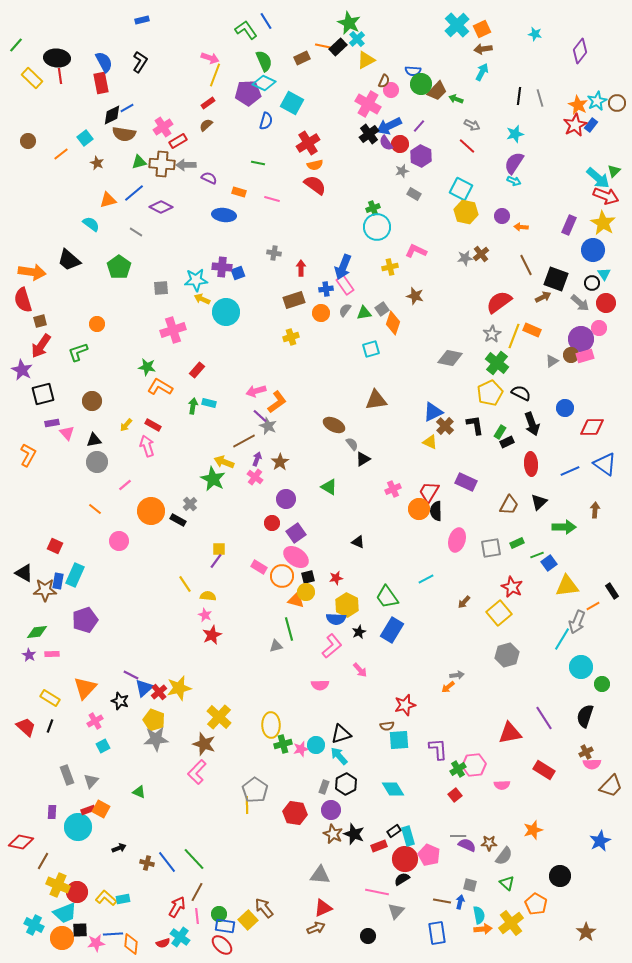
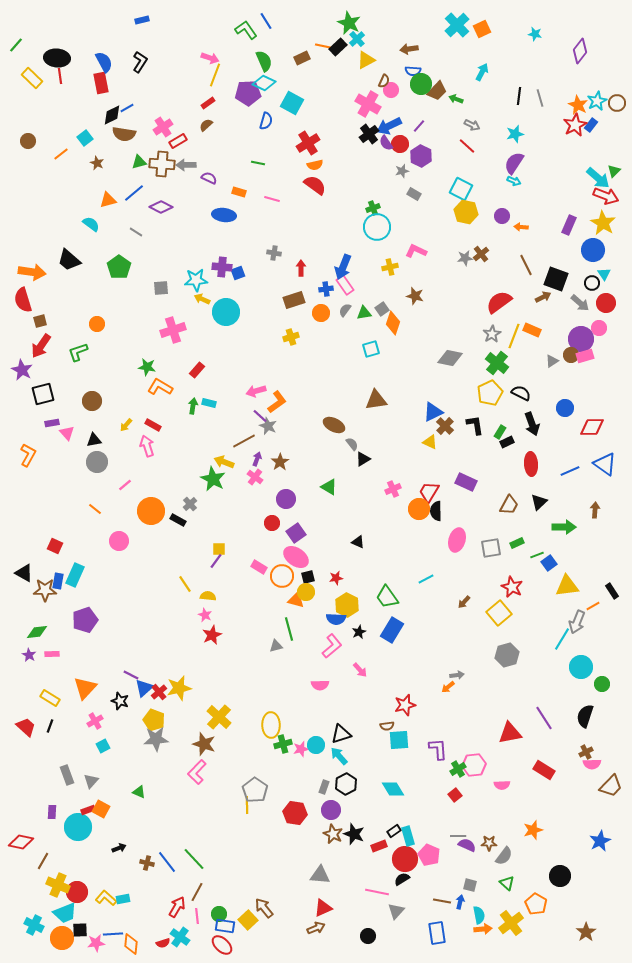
brown arrow at (483, 49): moved 74 px left
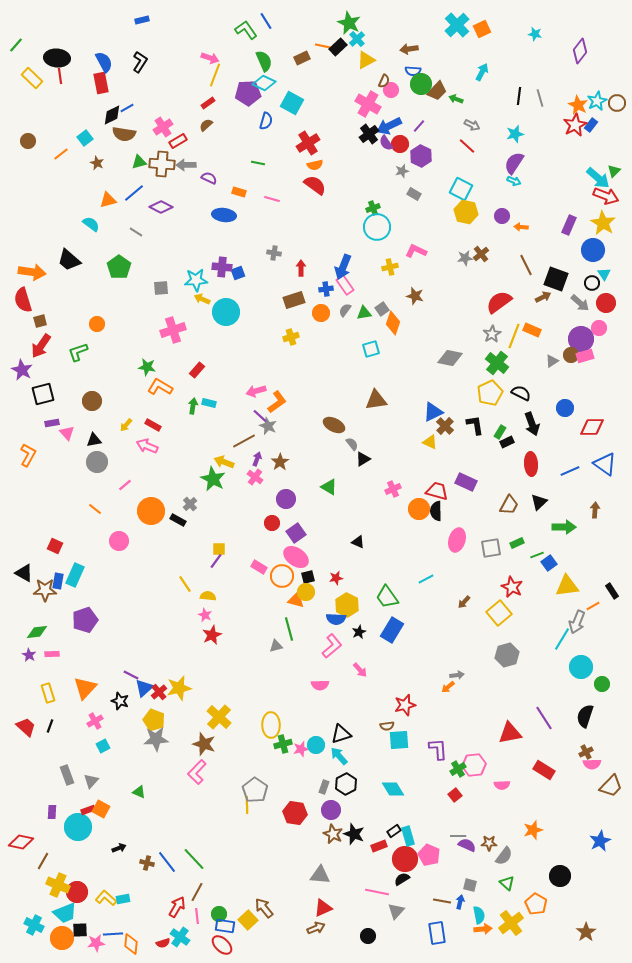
pink arrow at (147, 446): rotated 50 degrees counterclockwise
red trapezoid at (429, 492): moved 8 px right, 1 px up; rotated 75 degrees clockwise
yellow rectangle at (50, 698): moved 2 px left, 5 px up; rotated 42 degrees clockwise
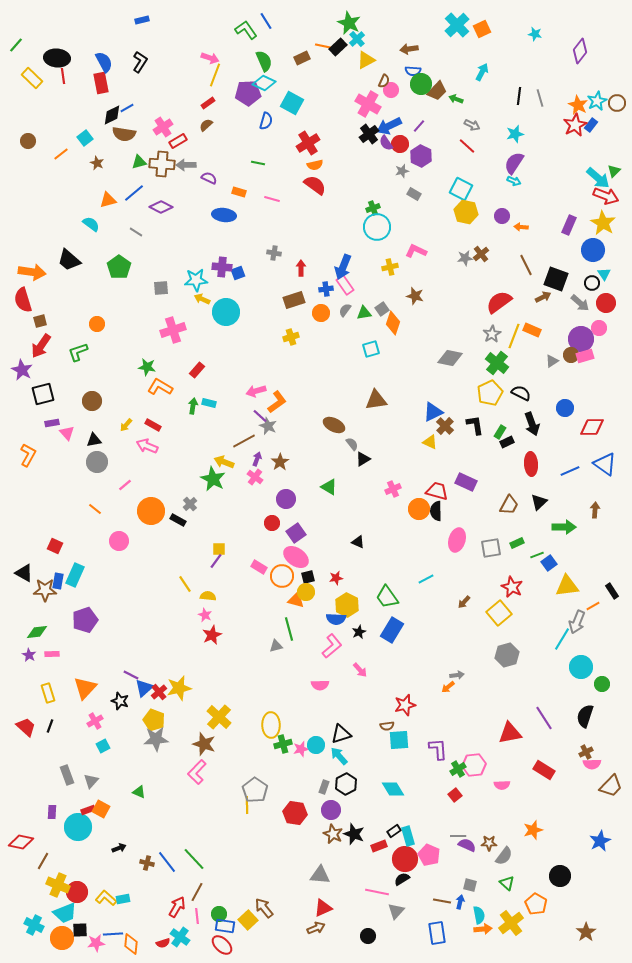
red line at (60, 76): moved 3 px right
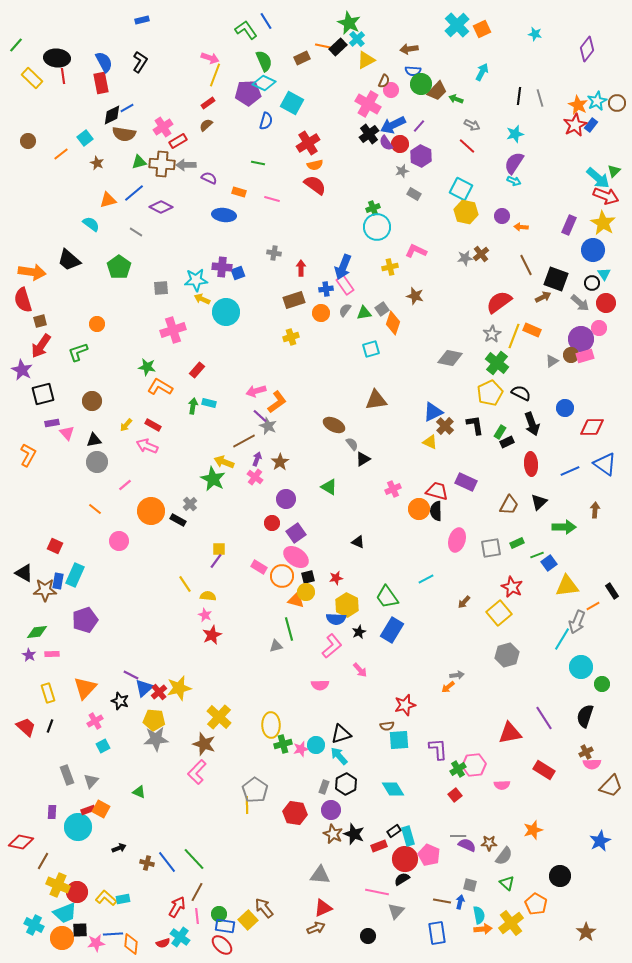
purple diamond at (580, 51): moved 7 px right, 2 px up
blue arrow at (389, 126): moved 4 px right, 1 px up
yellow pentagon at (154, 720): rotated 15 degrees counterclockwise
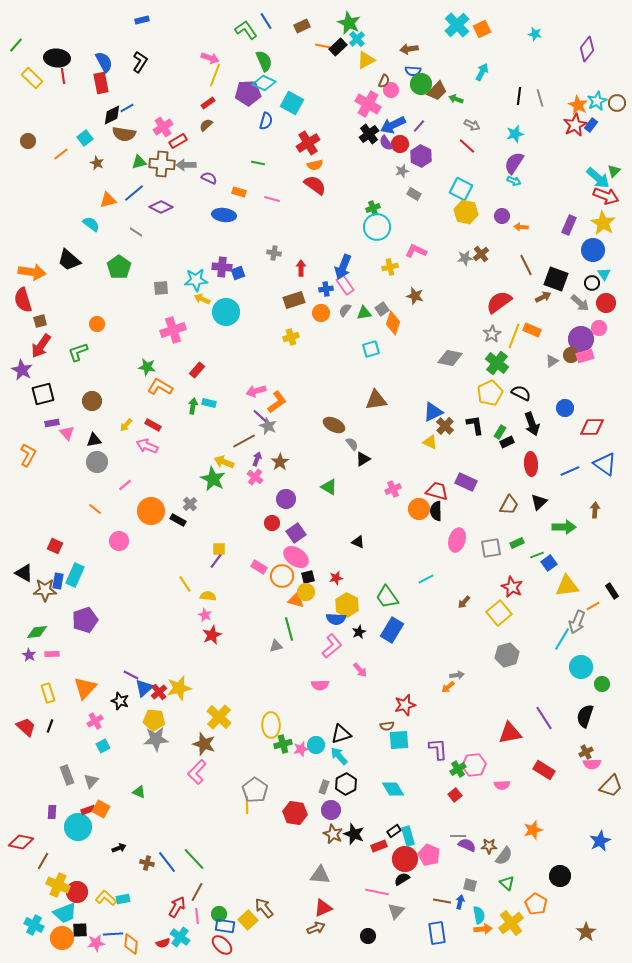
brown rectangle at (302, 58): moved 32 px up
brown star at (489, 843): moved 3 px down
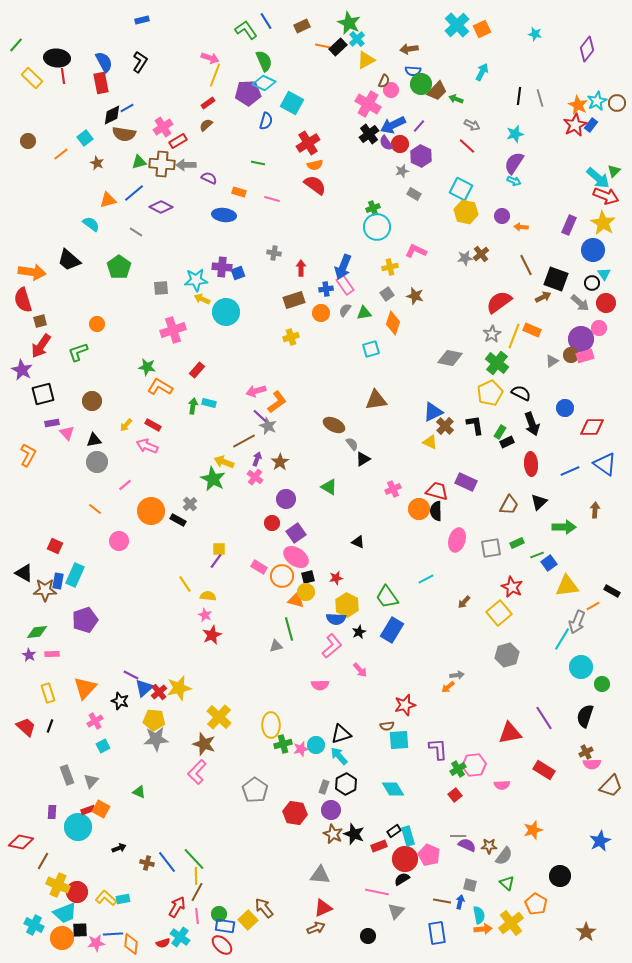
gray square at (382, 309): moved 5 px right, 15 px up
black rectangle at (612, 591): rotated 28 degrees counterclockwise
yellow line at (247, 805): moved 51 px left, 71 px down
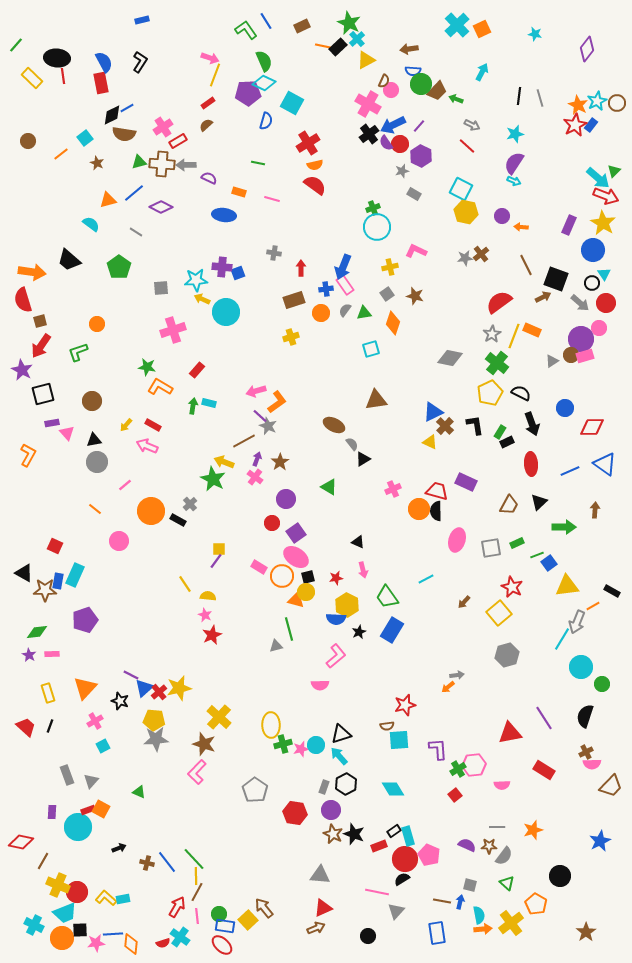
pink L-shape at (332, 646): moved 4 px right, 10 px down
pink arrow at (360, 670): moved 3 px right, 100 px up; rotated 28 degrees clockwise
gray line at (458, 836): moved 39 px right, 9 px up
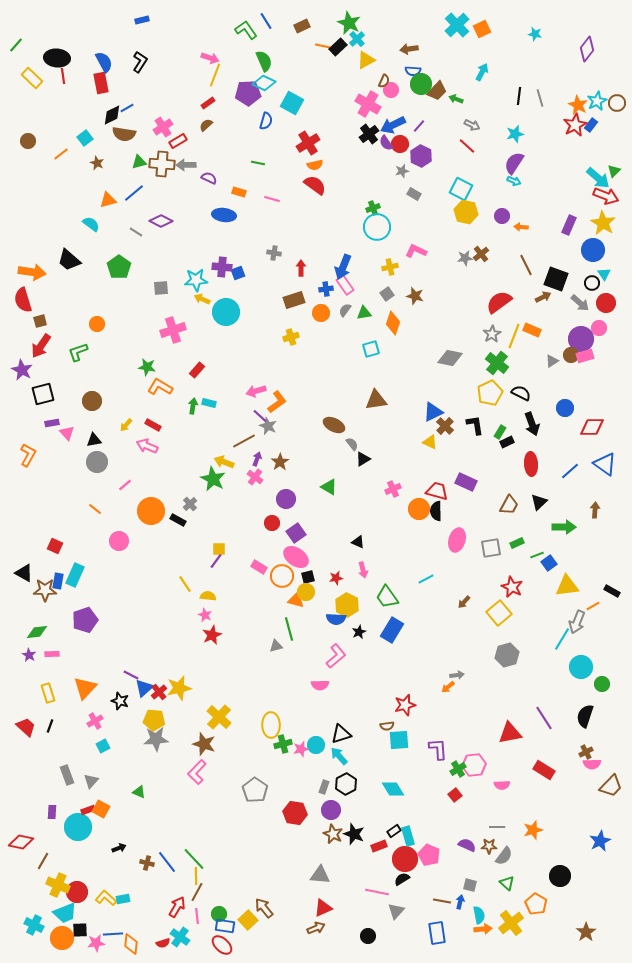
purple diamond at (161, 207): moved 14 px down
blue line at (570, 471): rotated 18 degrees counterclockwise
